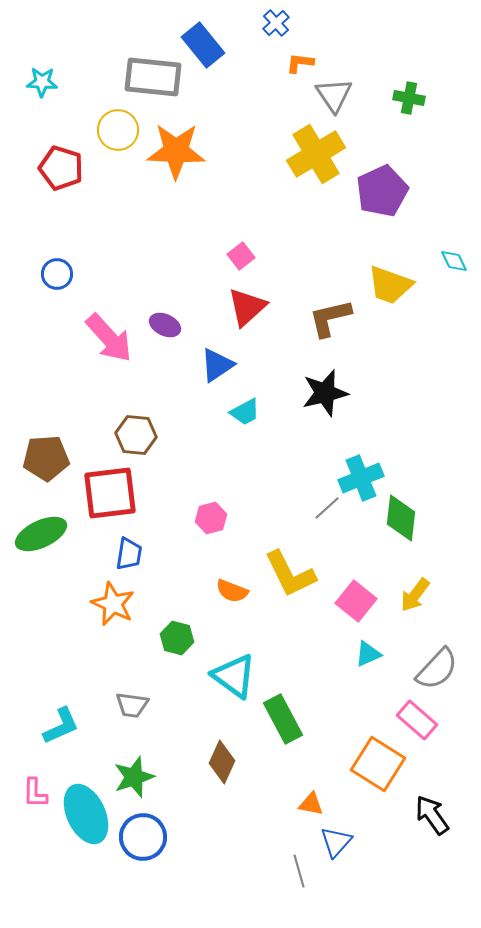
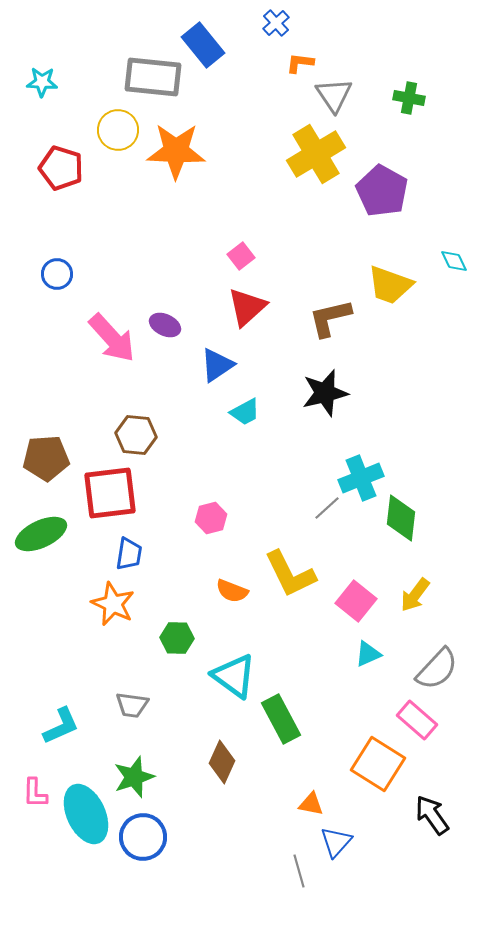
purple pentagon at (382, 191): rotated 18 degrees counterclockwise
pink arrow at (109, 338): moved 3 px right
green hexagon at (177, 638): rotated 12 degrees counterclockwise
green rectangle at (283, 719): moved 2 px left
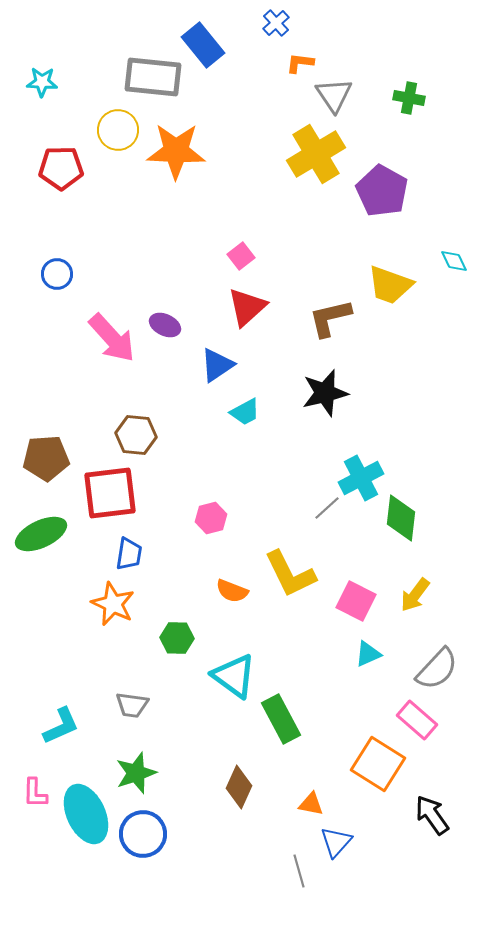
red pentagon at (61, 168): rotated 18 degrees counterclockwise
cyan cross at (361, 478): rotated 6 degrees counterclockwise
pink square at (356, 601): rotated 12 degrees counterclockwise
brown diamond at (222, 762): moved 17 px right, 25 px down
green star at (134, 777): moved 2 px right, 4 px up
blue circle at (143, 837): moved 3 px up
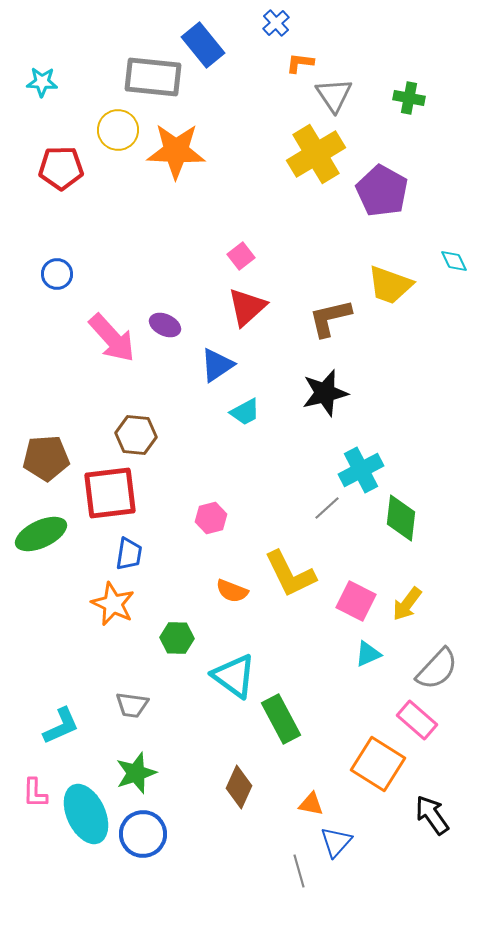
cyan cross at (361, 478): moved 8 px up
yellow arrow at (415, 595): moved 8 px left, 9 px down
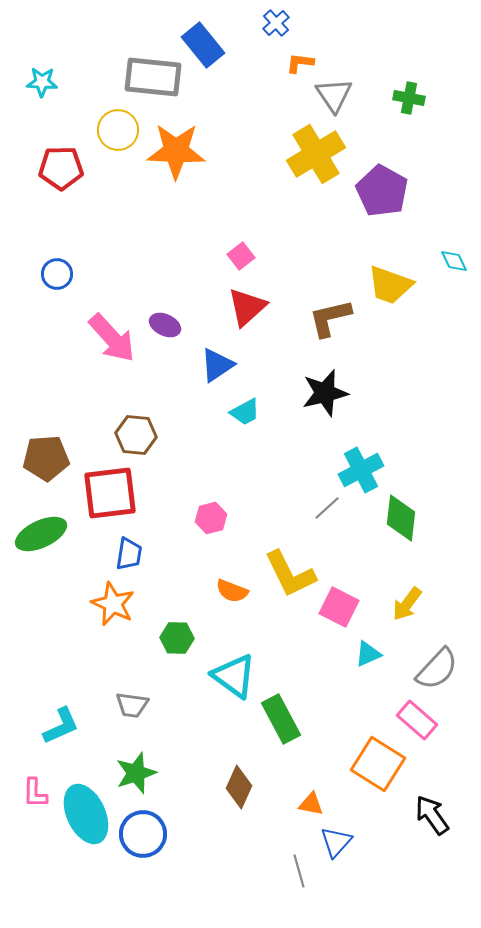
pink square at (356, 601): moved 17 px left, 6 px down
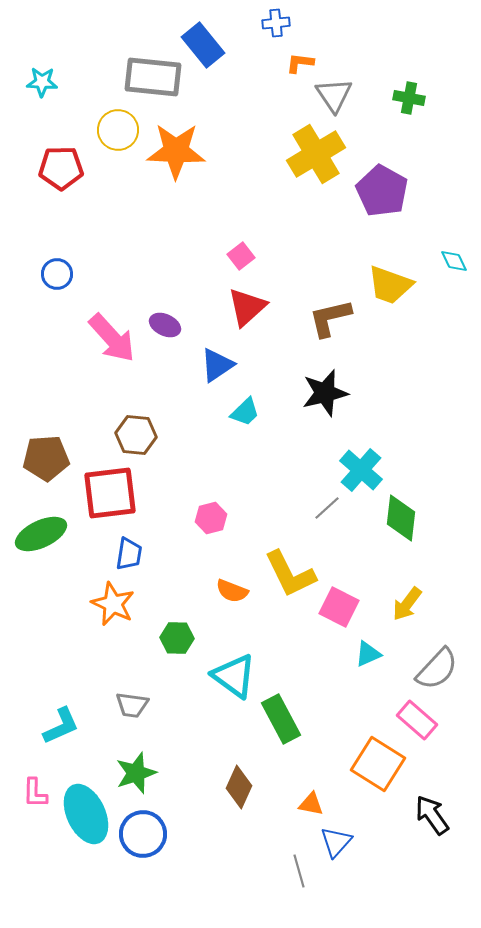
blue cross at (276, 23): rotated 36 degrees clockwise
cyan trapezoid at (245, 412): rotated 16 degrees counterclockwise
cyan cross at (361, 470): rotated 21 degrees counterclockwise
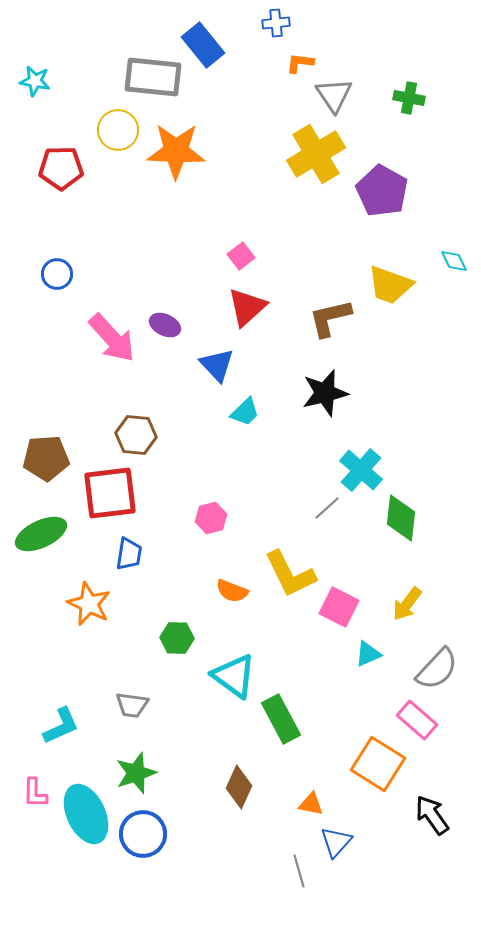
cyan star at (42, 82): moved 7 px left, 1 px up; rotated 8 degrees clockwise
blue triangle at (217, 365): rotated 39 degrees counterclockwise
orange star at (113, 604): moved 24 px left
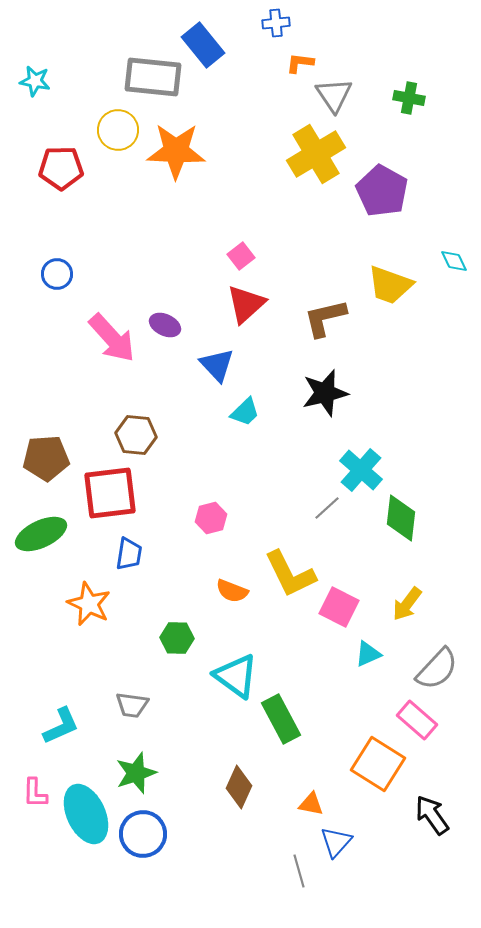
red triangle at (247, 307): moved 1 px left, 3 px up
brown L-shape at (330, 318): moved 5 px left
cyan triangle at (234, 676): moved 2 px right
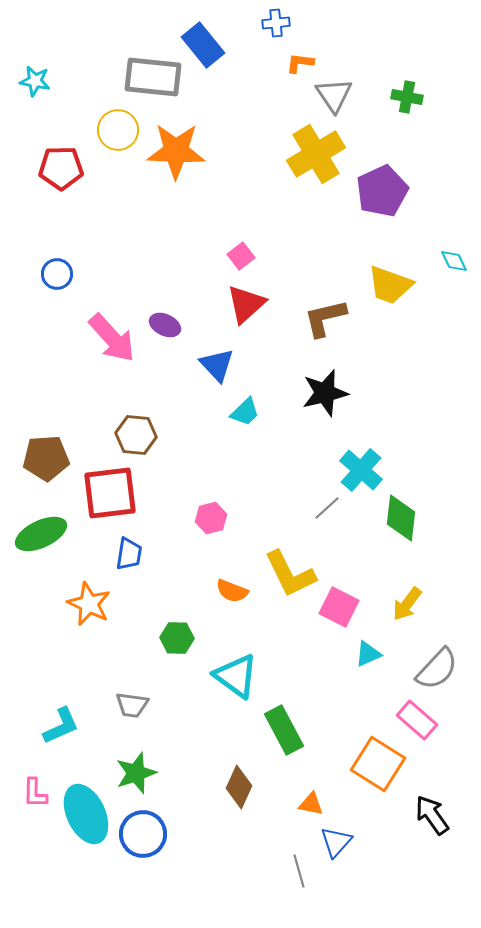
green cross at (409, 98): moved 2 px left, 1 px up
purple pentagon at (382, 191): rotated 18 degrees clockwise
green rectangle at (281, 719): moved 3 px right, 11 px down
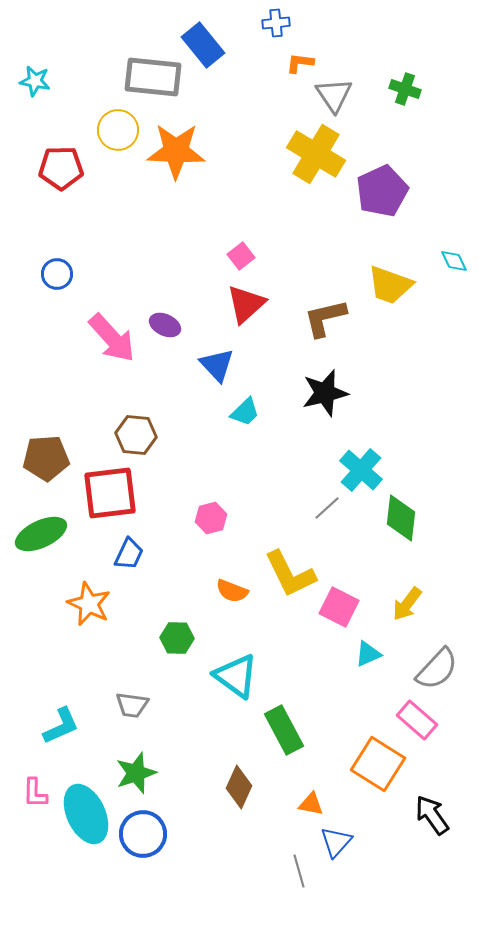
green cross at (407, 97): moved 2 px left, 8 px up; rotated 8 degrees clockwise
yellow cross at (316, 154): rotated 28 degrees counterclockwise
blue trapezoid at (129, 554): rotated 16 degrees clockwise
